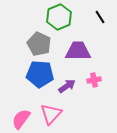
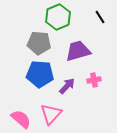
green hexagon: moved 1 px left
gray pentagon: moved 1 px up; rotated 20 degrees counterclockwise
purple trapezoid: rotated 16 degrees counterclockwise
purple arrow: rotated 12 degrees counterclockwise
pink semicircle: rotated 95 degrees clockwise
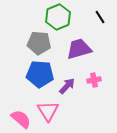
purple trapezoid: moved 1 px right, 2 px up
pink triangle: moved 3 px left, 3 px up; rotated 15 degrees counterclockwise
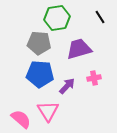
green hexagon: moved 1 px left, 1 px down; rotated 15 degrees clockwise
pink cross: moved 2 px up
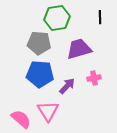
black line: rotated 32 degrees clockwise
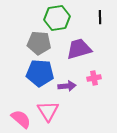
blue pentagon: moved 1 px up
purple arrow: rotated 42 degrees clockwise
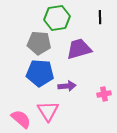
pink cross: moved 10 px right, 16 px down
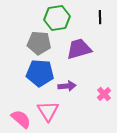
pink cross: rotated 32 degrees counterclockwise
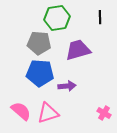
purple trapezoid: moved 1 px left, 1 px down
pink cross: moved 19 px down; rotated 16 degrees counterclockwise
pink triangle: moved 2 px down; rotated 45 degrees clockwise
pink semicircle: moved 8 px up
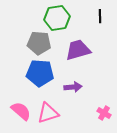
black line: moved 1 px up
purple arrow: moved 6 px right, 1 px down
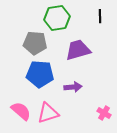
gray pentagon: moved 4 px left
blue pentagon: moved 1 px down
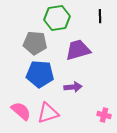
pink cross: moved 2 px down; rotated 16 degrees counterclockwise
